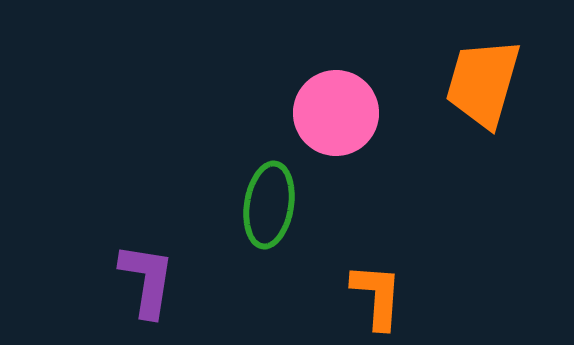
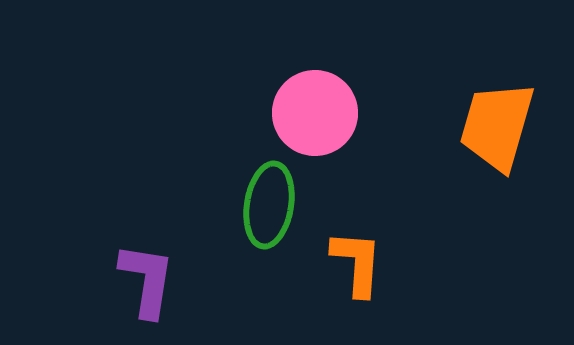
orange trapezoid: moved 14 px right, 43 px down
pink circle: moved 21 px left
orange L-shape: moved 20 px left, 33 px up
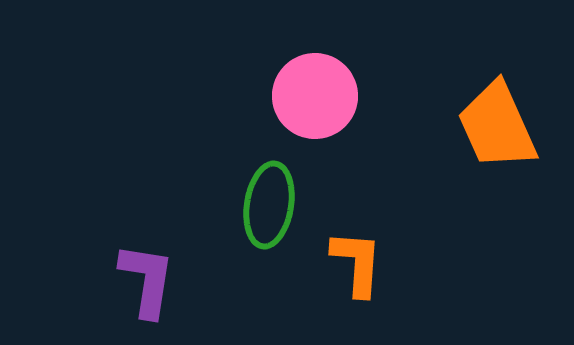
pink circle: moved 17 px up
orange trapezoid: rotated 40 degrees counterclockwise
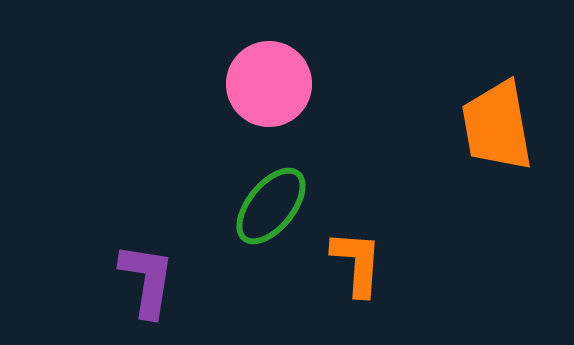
pink circle: moved 46 px left, 12 px up
orange trapezoid: rotated 14 degrees clockwise
green ellipse: moved 2 px right, 1 px down; rotated 30 degrees clockwise
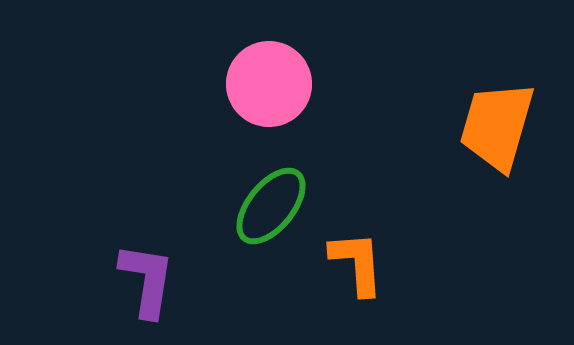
orange trapezoid: rotated 26 degrees clockwise
orange L-shape: rotated 8 degrees counterclockwise
